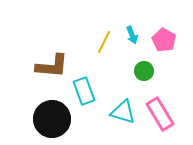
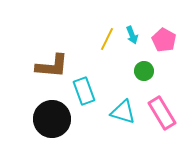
yellow line: moved 3 px right, 3 px up
pink rectangle: moved 2 px right, 1 px up
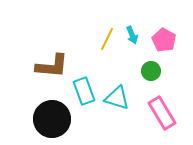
green circle: moved 7 px right
cyan triangle: moved 6 px left, 14 px up
